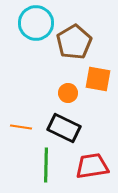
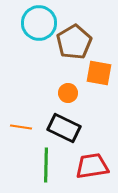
cyan circle: moved 3 px right
orange square: moved 1 px right, 6 px up
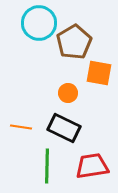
green line: moved 1 px right, 1 px down
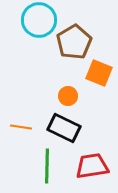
cyan circle: moved 3 px up
orange square: rotated 12 degrees clockwise
orange circle: moved 3 px down
